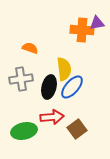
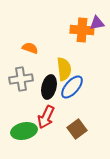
red arrow: moved 6 px left; rotated 120 degrees clockwise
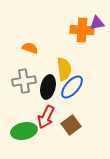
gray cross: moved 3 px right, 2 px down
black ellipse: moved 1 px left
brown square: moved 6 px left, 4 px up
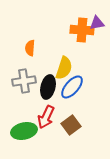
orange semicircle: rotated 105 degrees counterclockwise
yellow semicircle: moved 1 px up; rotated 25 degrees clockwise
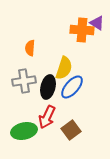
purple triangle: rotated 42 degrees clockwise
red arrow: moved 1 px right
brown square: moved 5 px down
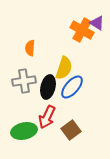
orange cross: rotated 25 degrees clockwise
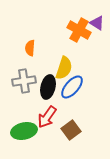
orange cross: moved 3 px left
red arrow: rotated 10 degrees clockwise
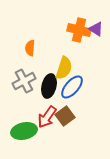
purple triangle: moved 1 px left, 6 px down
orange cross: rotated 15 degrees counterclockwise
gray cross: rotated 20 degrees counterclockwise
black ellipse: moved 1 px right, 1 px up
brown square: moved 6 px left, 14 px up
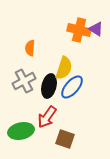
brown square: moved 23 px down; rotated 36 degrees counterclockwise
green ellipse: moved 3 px left
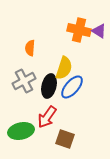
purple triangle: moved 3 px right, 2 px down
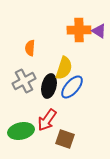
orange cross: rotated 15 degrees counterclockwise
red arrow: moved 3 px down
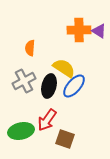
yellow semicircle: rotated 75 degrees counterclockwise
blue ellipse: moved 2 px right, 1 px up
